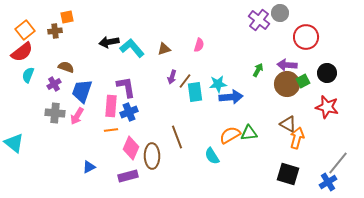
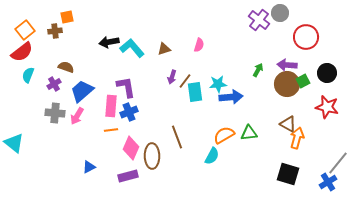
blue trapezoid at (82, 91): rotated 30 degrees clockwise
orange semicircle at (230, 135): moved 6 px left
cyan semicircle at (212, 156): rotated 120 degrees counterclockwise
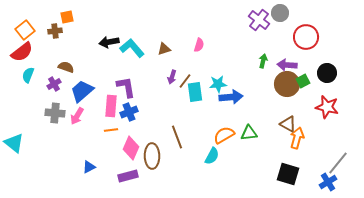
green arrow at (258, 70): moved 5 px right, 9 px up; rotated 16 degrees counterclockwise
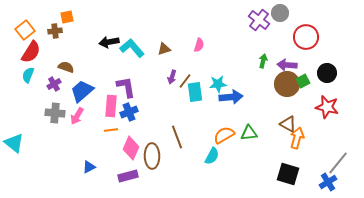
red semicircle at (22, 52): moved 9 px right; rotated 20 degrees counterclockwise
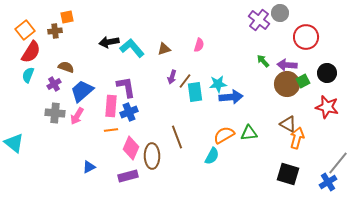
green arrow at (263, 61): rotated 56 degrees counterclockwise
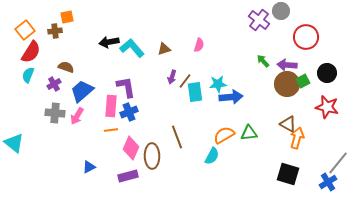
gray circle at (280, 13): moved 1 px right, 2 px up
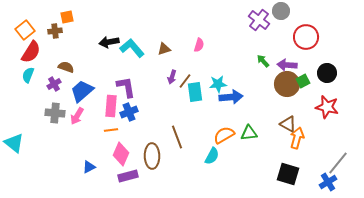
pink diamond at (131, 148): moved 10 px left, 6 px down
